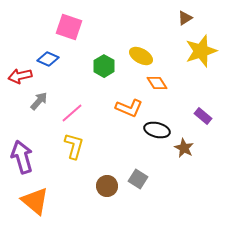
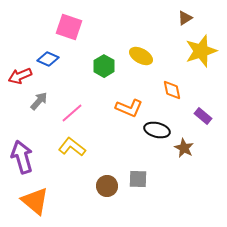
red arrow: rotated 10 degrees counterclockwise
orange diamond: moved 15 px right, 7 px down; rotated 20 degrees clockwise
yellow L-shape: moved 2 px left, 1 px down; rotated 68 degrees counterclockwise
gray square: rotated 30 degrees counterclockwise
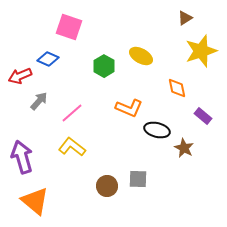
orange diamond: moved 5 px right, 2 px up
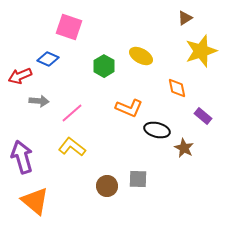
gray arrow: rotated 54 degrees clockwise
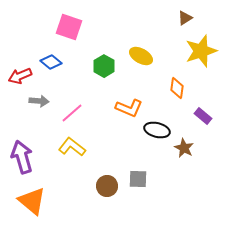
blue diamond: moved 3 px right, 3 px down; rotated 15 degrees clockwise
orange diamond: rotated 20 degrees clockwise
orange triangle: moved 3 px left
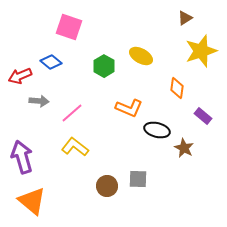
yellow L-shape: moved 3 px right
